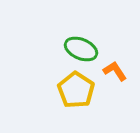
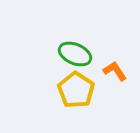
green ellipse: moved 6 px left, 5 px down
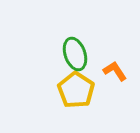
green ellipse: rotated 48 degrees clockwise
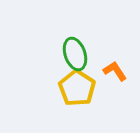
yellow pentagon: moved 1 px right, 2 px up
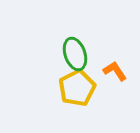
yellow pentagon: rotated 12 degrees clockwise
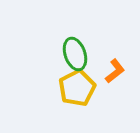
orange L-shape: rotated 85 degrees clockwise
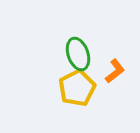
green ellipse: moved 3 px right
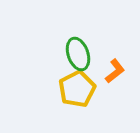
yellow pentagon: moved 1 px down
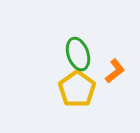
yellow pentagon: rotated 9 degrees counterclockwise
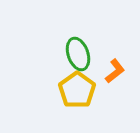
yellow pentagon: moved 1 px down
